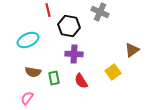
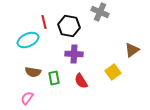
red line: moved 4 px left, 12 px down
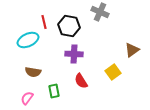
green rectangle: moved 13 px down
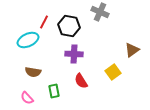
red line: rotated 40 degrees clockwise
pink semicircle: rotated 80 degrees counterclockwise
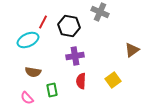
red line: moved 1 px left
purple cross: moved 1 px right, 2 px down; rotated 12 degrees counterclockwise
yellow square: moved 8 px down
red semicircle: rotated 35 degrees clockwise
green rectangle: moved 2 px left, 1 px up
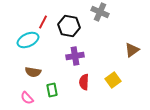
red semicircle: moved 3 px right, 1 px down
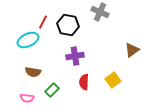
black hexagon: moved 1 px left, 1 px up
green rectangle: rotated 56 degrees clockwise
pink semicircle: rotated 40 degrees counterclockwise
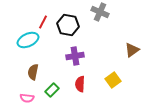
brown semicircle: rotated 91 degrees clockwise
red semicircle: moved 4 px left, 2 px down
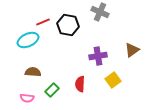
red line: rotated 40 degrees clockwise
purple cross: moved 23 px right
brown semicircle: rotated 84 degrees clockwise
